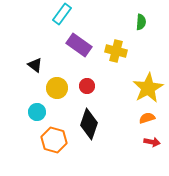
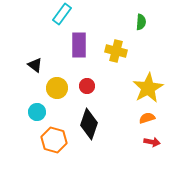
purple rectangle: rotated 55 degrees clockwise
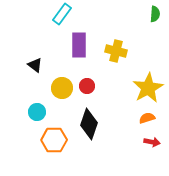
green semicircle: moved 14 px right, 8 px up
yellow circle: moved 5 px right
orange hexagon: rotated 15 degrees counterclockwise
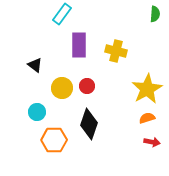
yellow star: moved 1 px left, 1 px down
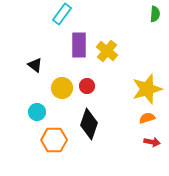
yellow cross: moved 9 px left; rotated 25 degrees clockwise
yellow star: rotated 12 degrees clockwise
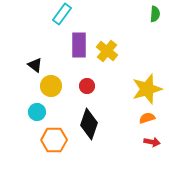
yellow circle: moved 11 px left, 2 px up
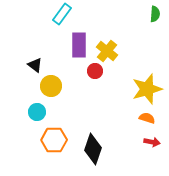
red circle: moved 8 px right, 15 px up
orange semicircle: rotated 35 degrees clockwise
black diamond: moved 4 px right, 25 px down
